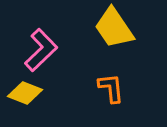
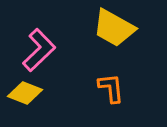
yellow trapezoid: rotated 27 degrees counterclockwise
pink L-shape: moved 2 px left
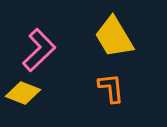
yellow trapezoid: moved 9 px down; rotated 30 degrees clockwise
yellow diamond: moved 2 px left
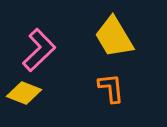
yellow diamond: moved 1 px right
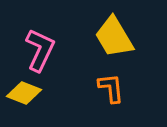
pink L-shape: moved 1 px right; rotated 21 degrees counterclockwise
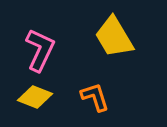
orange L-shape: moved 16 px left, 9 px down; rotated 12 degrees counterclockwise
yellow diamond: moved 11 px right, 4 px down
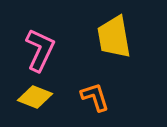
yellow trapezoid: rotated 21 degrees clockwise
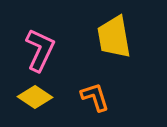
yellow diamond: rotated 12 degrees clockwise
